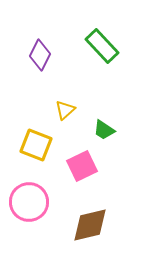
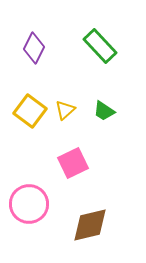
green rectangle: moved 2 px left
purple diamond: moved 6 px left, 7 px up
green trapezoid: moved 19 px up
yellow square: moved 6 px left, 34 px up; rotated 16 degrees clockwise
pink square: moved 9 px left, 3 px up
pink circle: moved 2 px down
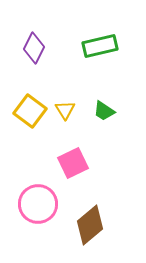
green rectangle: rotated 60 degrees counterclockwise
yellow triangle: rotated 20 degrees counterclockwise
pink circle: moved 9 px right
brown diamond: rotated 27 degrees counterclockwise
